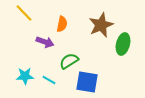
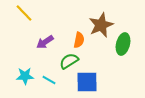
orange semicircle: moved 17 px right, 16 px down
purple arrow: rotated 126 degrees clockwise
blue square: rotated 10 degrees counterclockwise
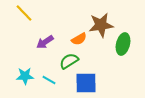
brown star: rotated 15 degrees clockwise
orange semicircle: moved 1 px up; rotated 49 degrees clockwise
blue square: moved 1 px left, 1 px down
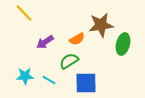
orange semicircle: moved 2 px left
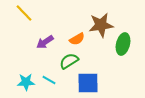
cyan star: moved 1 px right, 6 px down
blue square: moved 2 px right
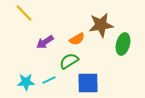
cyan line: rotated 56 degrees counterclockwise
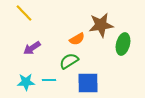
purple arrow: moved 13 px left, 6 px down
cyan line: rotated 24 degrees clockwise
